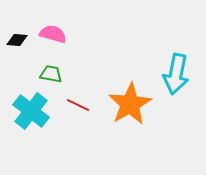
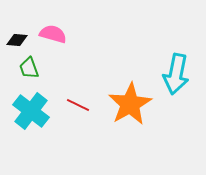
green trapezoid: moved 22 px left, 6 px up; rotated 120 degrees counterclockwise
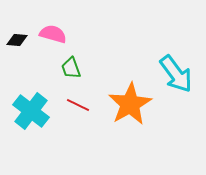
green trapezoid: moved 42 px right
cyan arrow: rotated 48 degrees counterclockwise
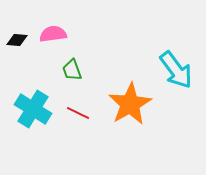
pink semicircle: rotated 24 degrees counterclockwise
green trapezoid: moved 1 px right, 2 px down
cyan arrow: moved 4 px up
red line: moved 8 px down
cyan cross: moved 2 px right, 2 px up; rotated 6 degrees counterclockwise
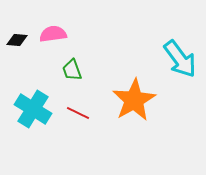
cyan arrow: moved 4 px right, 11 px up
orange star: moved 4 px right, 4 px up
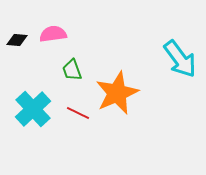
orange star: moved 17 px left, 7 px up; rotated 6 degrees clockwise
cyan cross: rotated 15 degrees clockwise
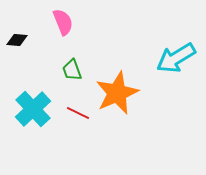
pink semicircle: moved 10 px right, 12 px up; rotated 76 degrees clockwise
cyan arrow: moved 4 px left, 1 px up; rotated 96 degrees clockwise
